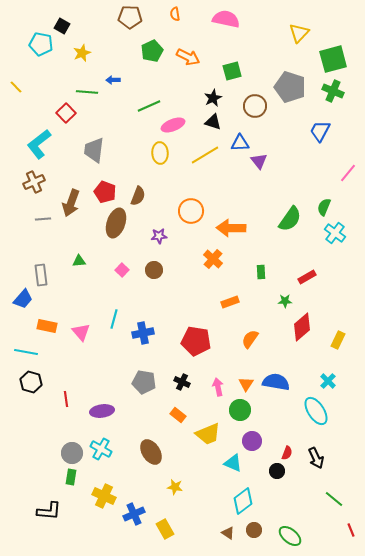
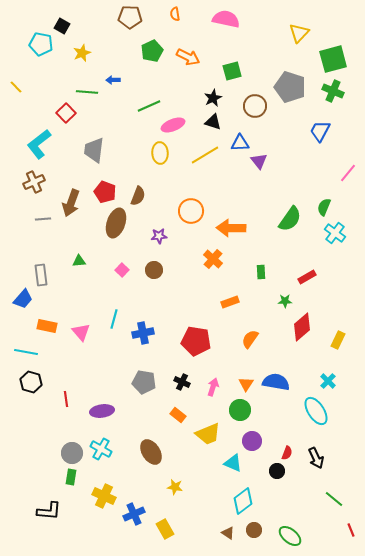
pink arrow at (218, 387): moved 5 px left; rotated 30 degrees clockwise
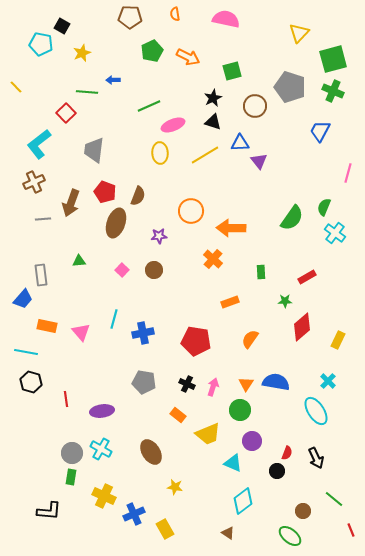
pink line at (348, 173): rotated 24 degrees counterclockwise
green semicircle at (290, 219): moved 2 px right, 1 px up
black cross at (182, 382): moved 5 px right, 2 px down
brown circle at (254, 530): moved 49 px right, 19 px up
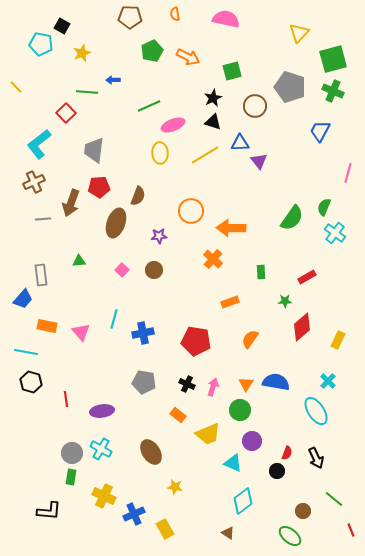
red pentagon at (105, 192): moved 6 px left, 5 px up; rotated 25 degrees counterclockwise
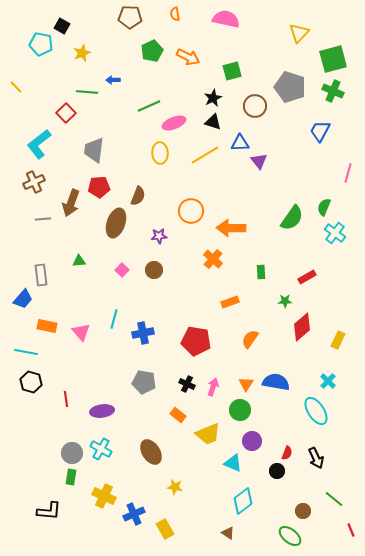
pink ellipse at (173, 125): moved 1 px right, 2 px up
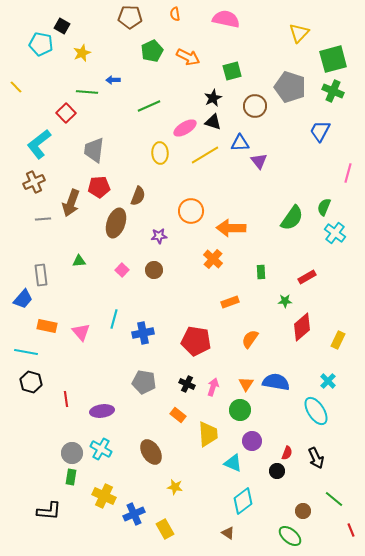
pink ellipse at (174, 123): moved 11 px right, 5 px down; rotated 10 degrees counterclockwise
yellow trapezoid at (208, 434): rotated 72 degrees counterclockwise
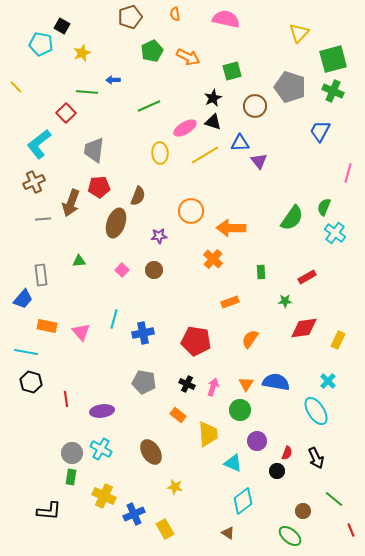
brown pentagon at (130, 17): rotated 20 degrees counterclockwise
red diamond at (302, 327): moved 2 px right, 1 px down; rotated 32 degrees clockwise
purple circle at (252, 441): moved 5 px right
